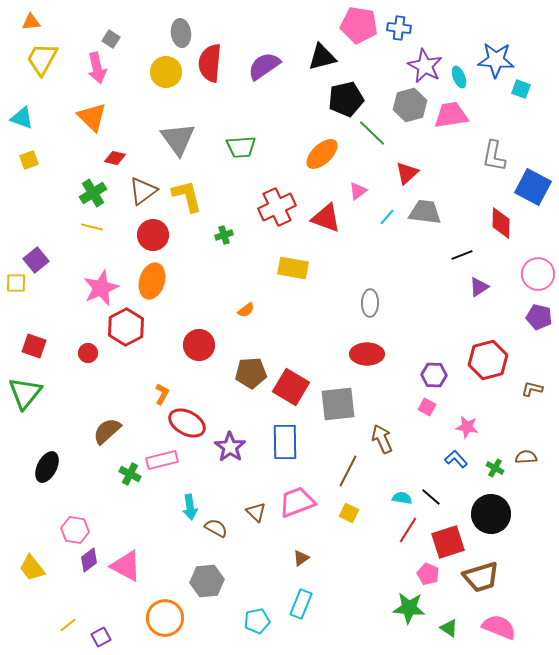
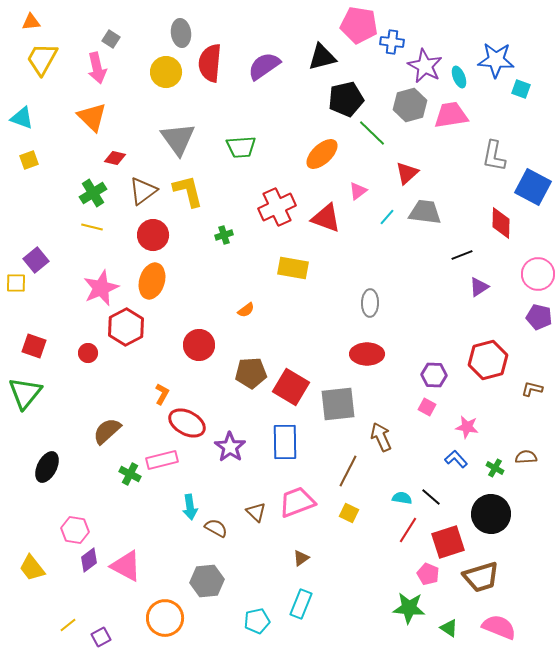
blue cross at (399, 28): moved 7 px left, 14 px down
yellow L-shape at (187, 196): moved 1 px right, 5 px up
brown arrow at (382, 439): moved 1 px left, 2 px up
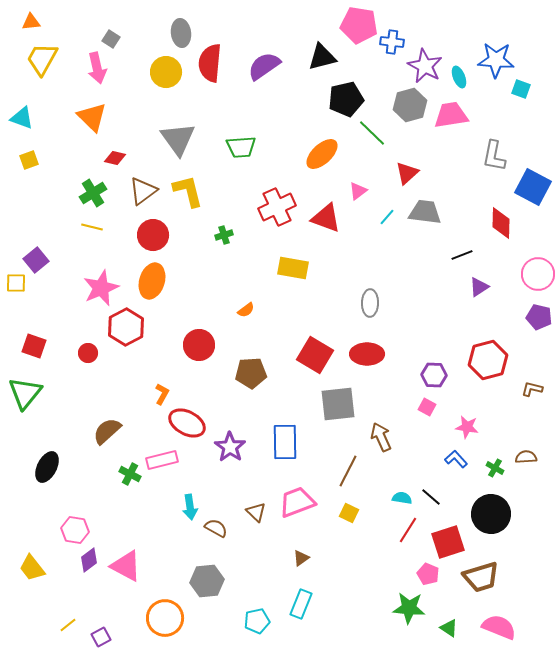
red square at (291, 387): moved 24 px right, 32 px up
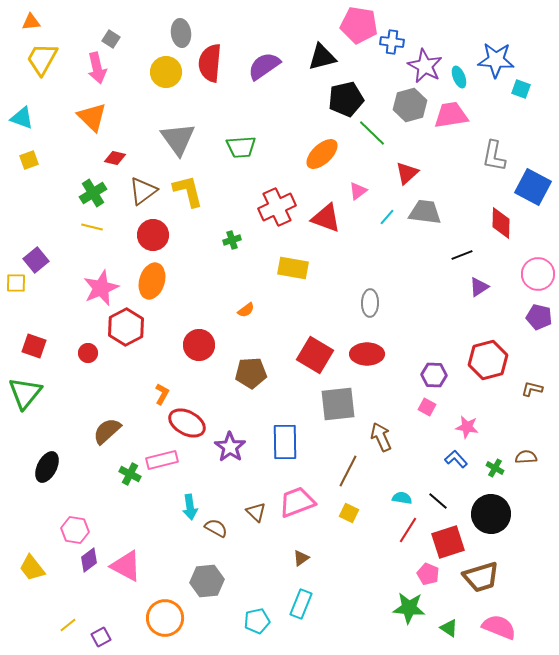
green cross at (224, 235): moved 8 px right, 5 px down
black line at (431, 497): moved 7 px right, 4 px down
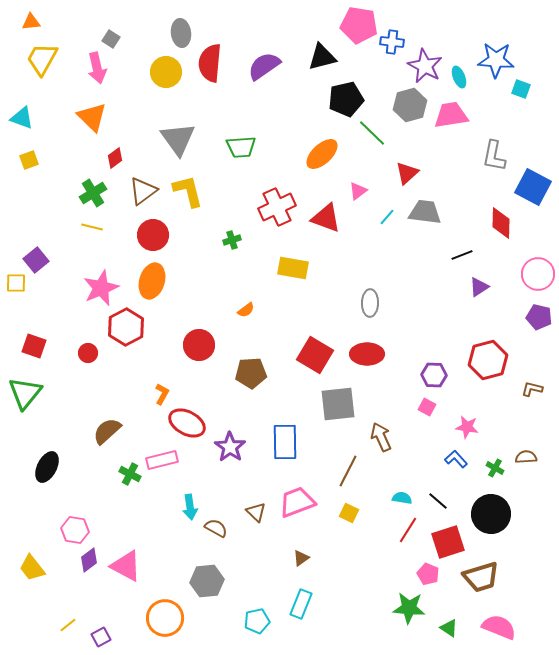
red diamond at (115, 158): rotated 50 degrees counterclockwise
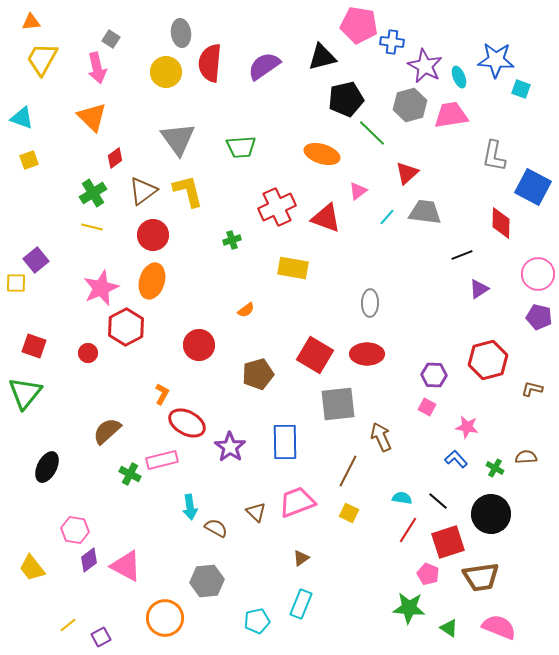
orange ellipse at (322, 154): rotated 60 degrees clockwise
purple triangle at (479, 287): moved 2 px down
brown pentagon at (251, 373): moved 7 px right, 1 px down; rotated 12 degrees counterclockwise
brown trapezoid at (481, 577): rotated 9 degrees clockwise
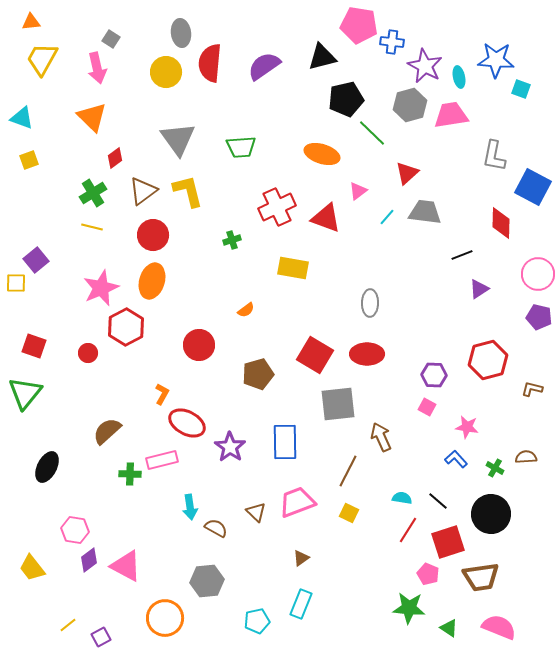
cyan ellipse at (459, 77): rotated 10 degrees clockwise
green cross at (130, 474): rotated 25 degrees counterclockwise
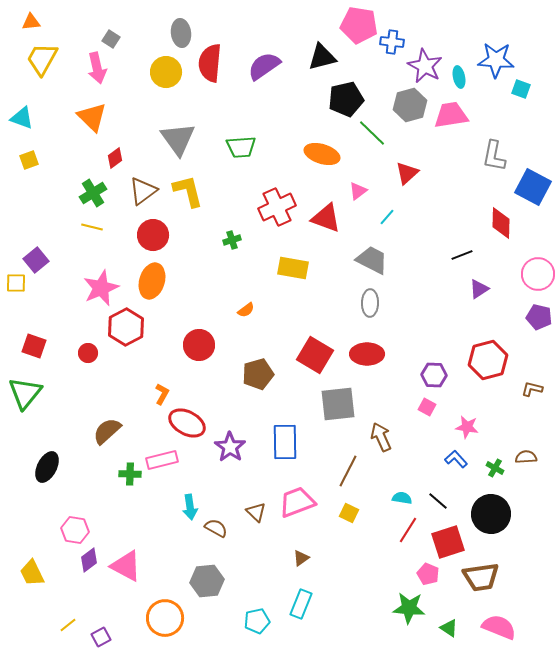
gray trapezoid at (425, 212): moved 53 px left, 48 px down; rotated 20 degrees clockwise
yellow trapezoid at (32, 568): moved 5 px down; rotated 12 degrees clockwise
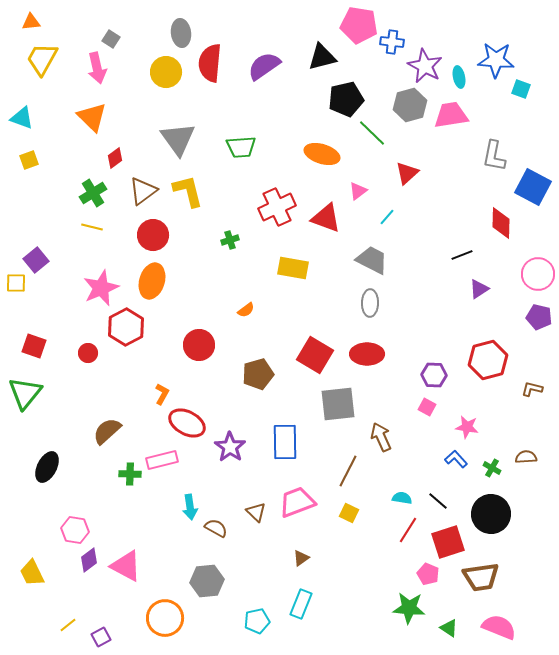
green cross at (232, 240): moved 2 px left
green cross at (495, 468): moved 3 px left
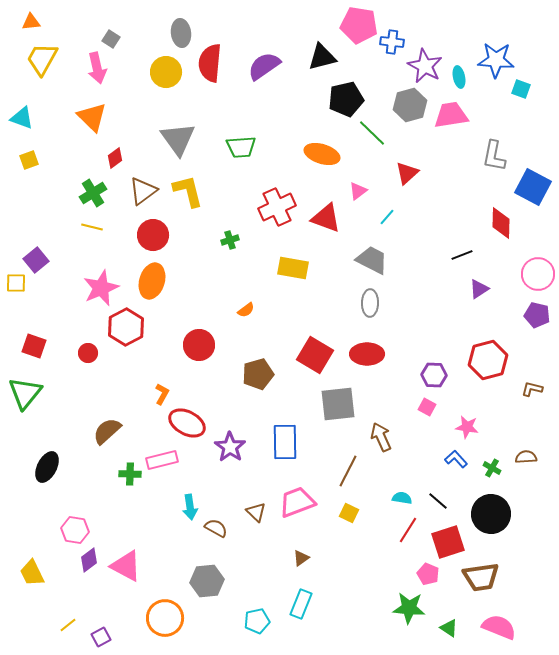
purple pentagon at (539, 317): moved 2 px left, 2 px up
